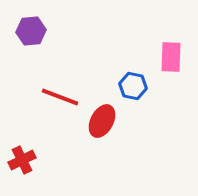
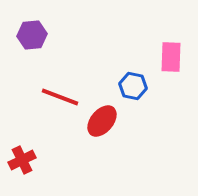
purple hexagon: moved 1 px right, 4 px down
red ellipse: rotated 12 degrees clockwise
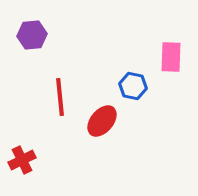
red line: rotated 63 degrees clockwise
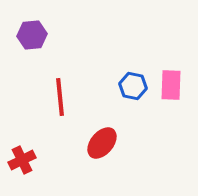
pink rectangle: moved 28 px down
red ellipse: moved 22 px down
